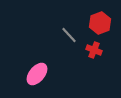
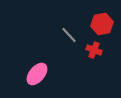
red hexagon: moved 2 px right, 1 px down; rotated 10 degrees clockwise
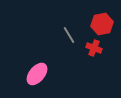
gray line: rotated 12 degrees clockwise
red cross: moved 2 px up
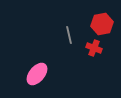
gray line: rotated 18 degrees clockwise
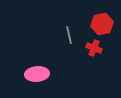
pink ellipse: rotated 45 degrees clockwise
